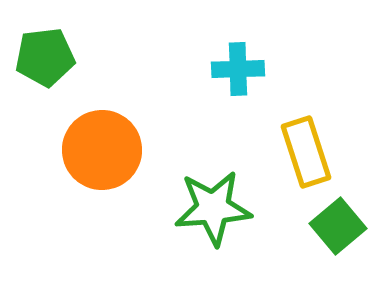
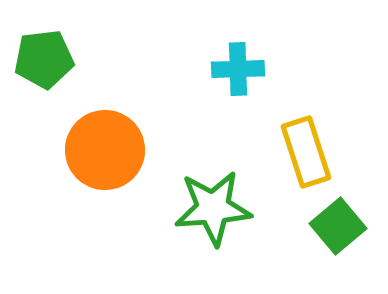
green pentagon: moved 1 px left, 2 px down
orange circle: moved 3 px right
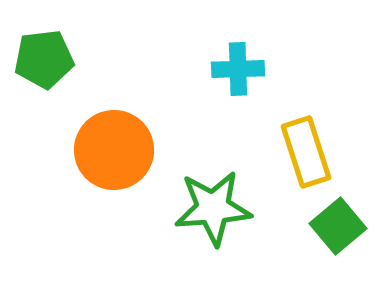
orange circle: moved 9 px right
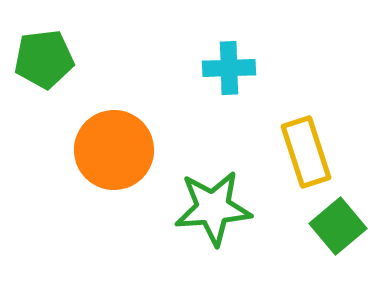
cyan cross: moved 9 px left, 1 px up
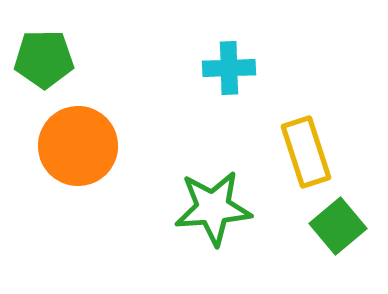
green pentagon: rotated 6 degrees clockwise
orange circle: moved 36 px left, 4 px up
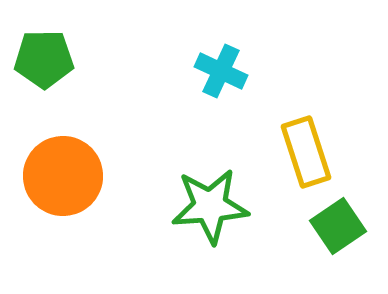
cyan cross: moved 8 px left, 3 px down; rotated 27 degrees clockwise
orange circle: moved 15 px left, 30 px down
green star: moved 3 px left, 2 px up
green square: rotated 6 degrees clockwise
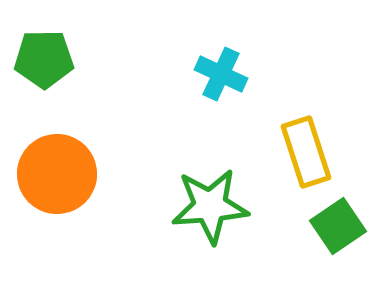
cyan cross: moved 3 px down
orange circle: moved 6 px left, 2 px up
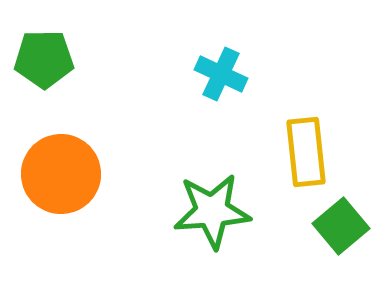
yellow rectangle: rotated 12 degrees clockwise
orange circle: moved 4 px right
green star: moved 2 px right, 5 px down
green square: moved 3 px right; rotated 6 degrees counterclockwise
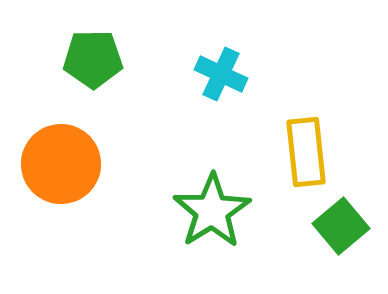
green pentagon: moved 49 px right
orange circle: moved 10 px up
green star: rotated 28 degrees counterclockwise
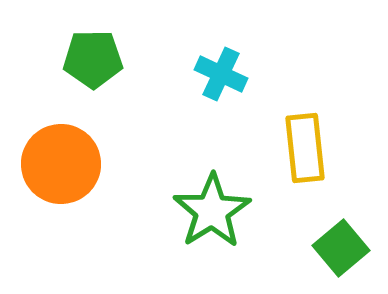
yellow rectangle: moved 1 px left, 4 px up
green square: moved 22 px down
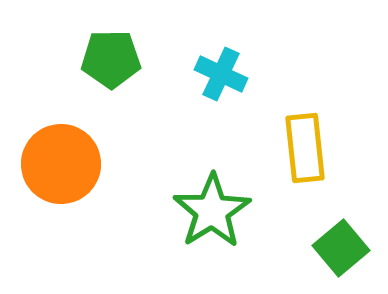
green pentagon: moved 18 px right
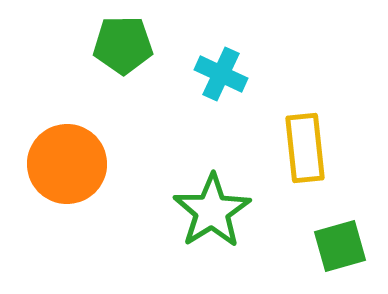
green pentagon: moved 12 px right, 14 px up
orange circle: moved 6 px right
green square: moved 1 px left, 2 px up; rotated 24 degrees clockwise
